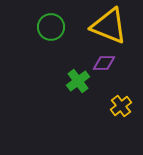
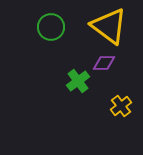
yellow triangle: rotated 15 degrees clockwise
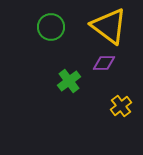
green cross: moved 9 px left
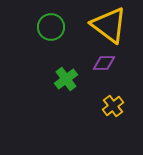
yellow triangle: moved 1 px up
green cross: moved 3 px left, 2 px up
yellow cross: moved 8 px left
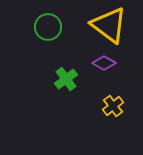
green circle: moved 3 px left
purple diamond: rotated 30 degrees clockwise
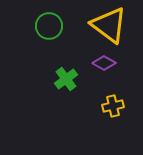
green circle: moved 1 px right, 1 px up
yellow cross: rotated 25 degrees clockwise
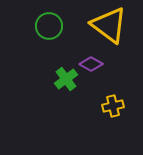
purple diamond: moved 13 px left, 1 px down
